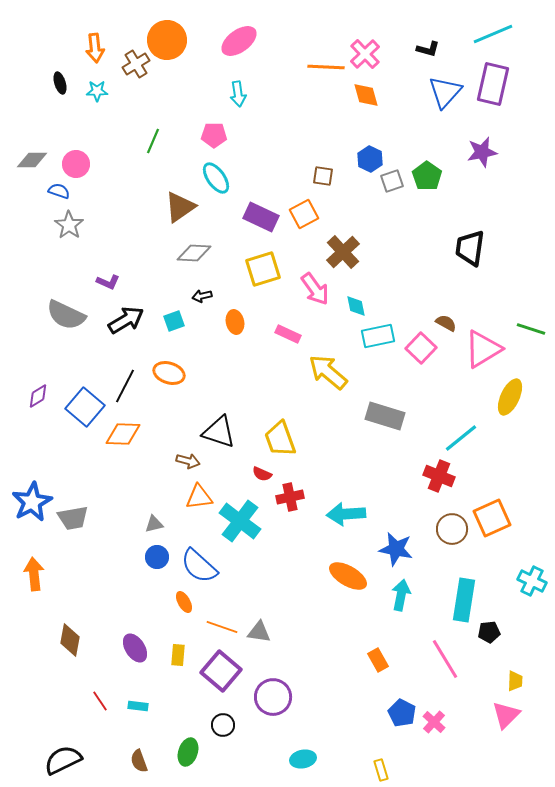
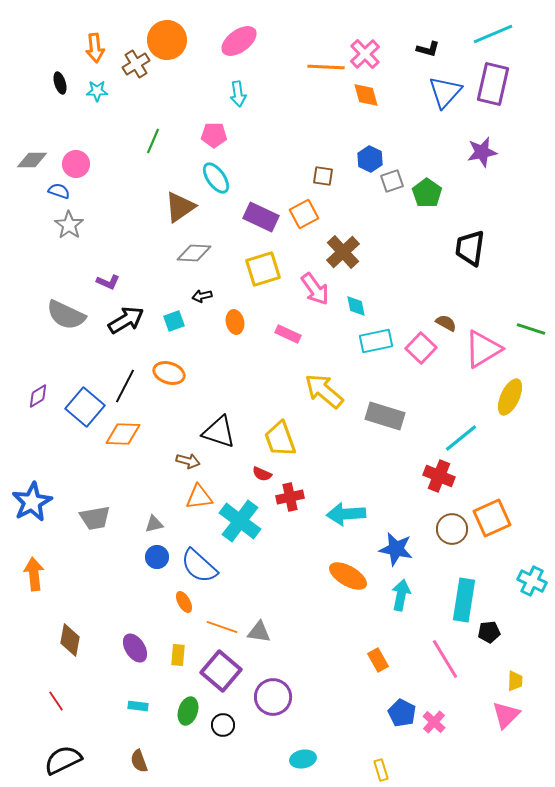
green pentagon at (427, 176): moved 17 px down
cyan rectangle at (378, 336): moved 2 px left, 5 px down
yellow arrow at (328, 372): moved 4 px left, 19 px down
gray trapezoid at (73, 518): moved 22 px right
red line at (100, 701): moved 44 px left
green ellipse at (188, 752): moved 41 px up
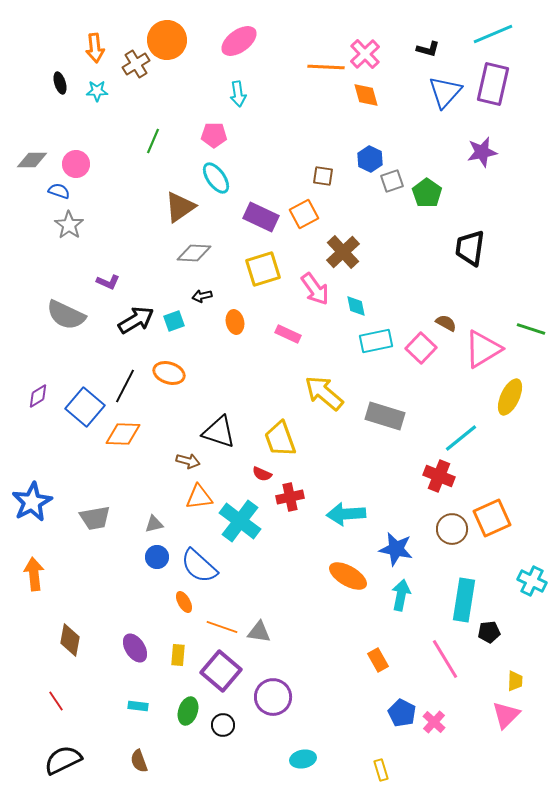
black arrow at (126, 320): moved 10 px right
yellow arrow at (324, 391): moved 2 px down
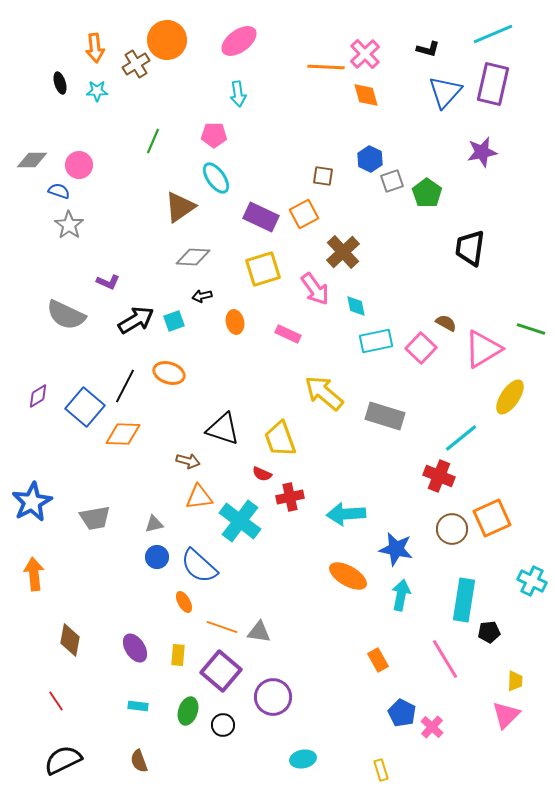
pink circle at (76, 164): moved 3 px right, 1 px down
gray diamond at (194, 253): moved 1 px left, 4 px down
yellow ellipse at (510, 397): rotated 9 degrees clockwise
black triangle at (219, 432): moved 4 px right, 3 px up
pink cross at (434, 722): moved 2 px left, 5 px down
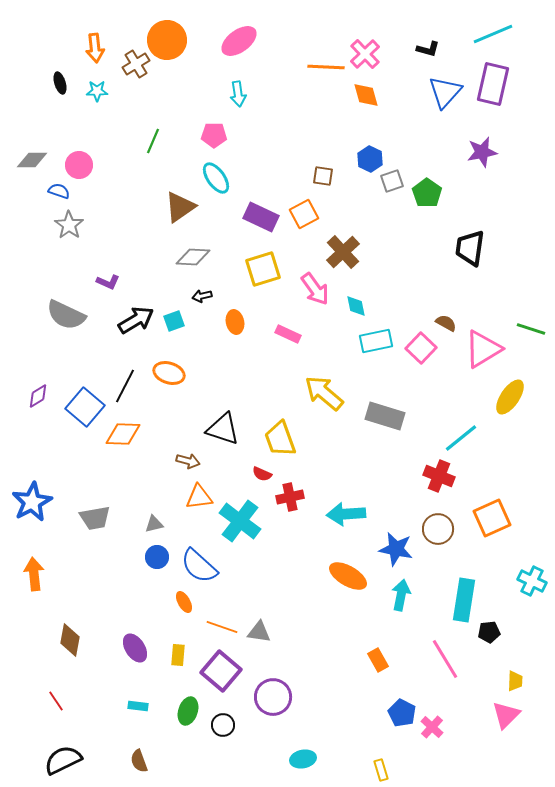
brown circle at (452, 529): moved 14 px left
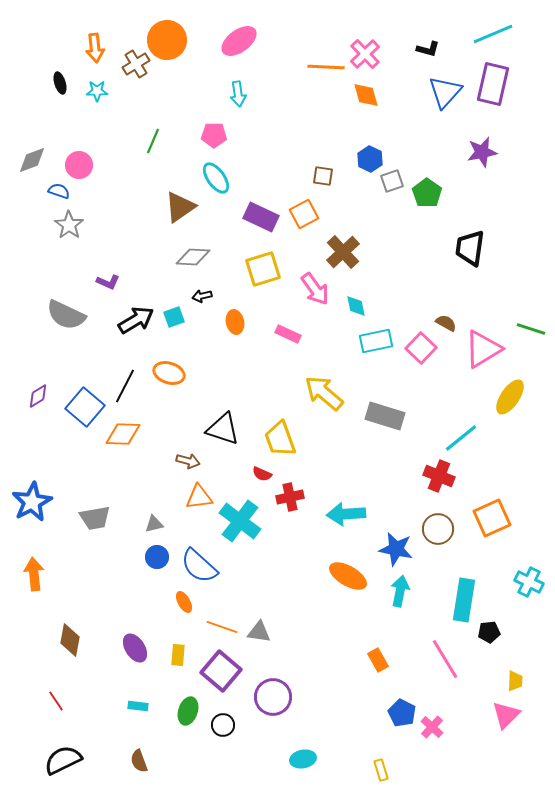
gray diamond at (32, 160): rotated 20 degrees counterclockwise
cyan square at (174, 321): moved 4 px up
cyan cross at (532, 581): moved 3 px left, 1 px down
cyan arrow at (401, 595): moved 1 px left, 4 px up
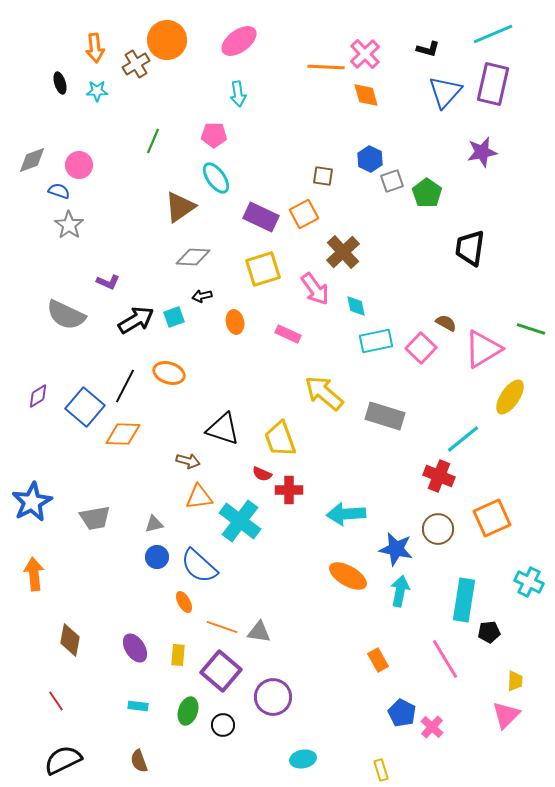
cyan line at (461, 438): moved 2 px right, 1 px down
red cross at (290, 497): moved 1 px left, 7 px up; rotated 12 degrees clockwise
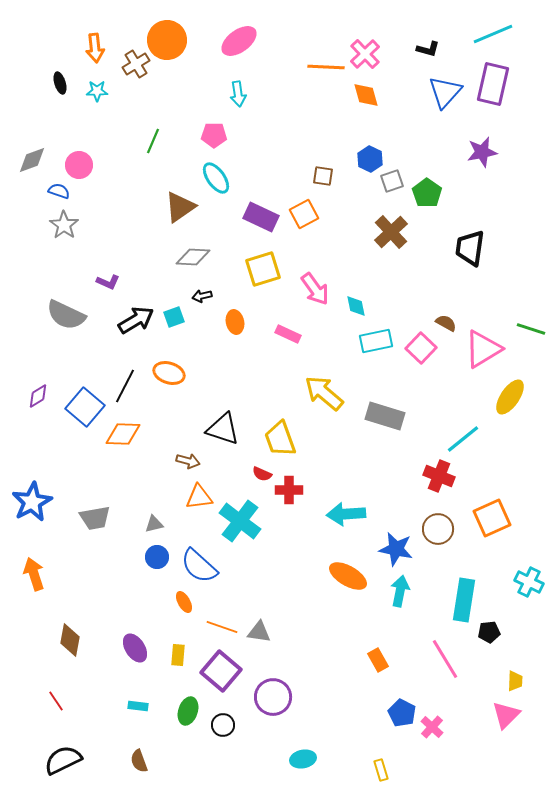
gray star at (69, 225): moved 5 px left
brown cross at (343, 252): moved 48 px right, 20 px up
orange arrow at (34, 574): rotated 12 degrees counterclockwise
